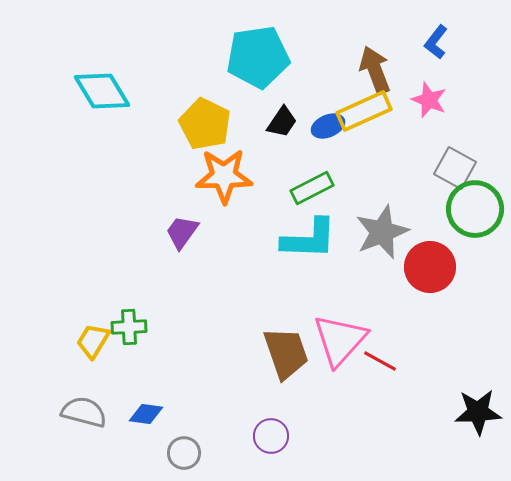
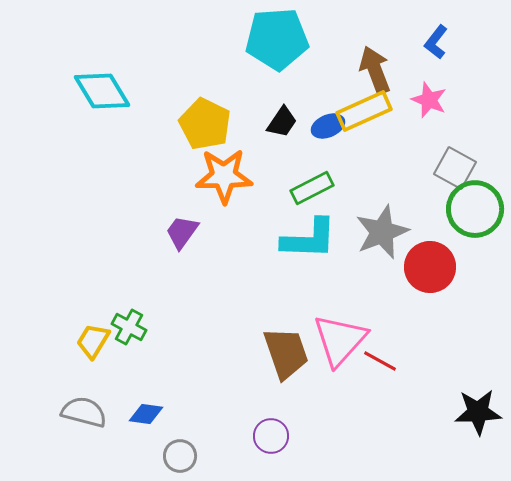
cyan pentagon: moved 19 px right, 18 px up; rotated 4 degrees clockwise
green cross: rotated 32 degrees clockwise
gray circle: moved 4 px left, 3 px down
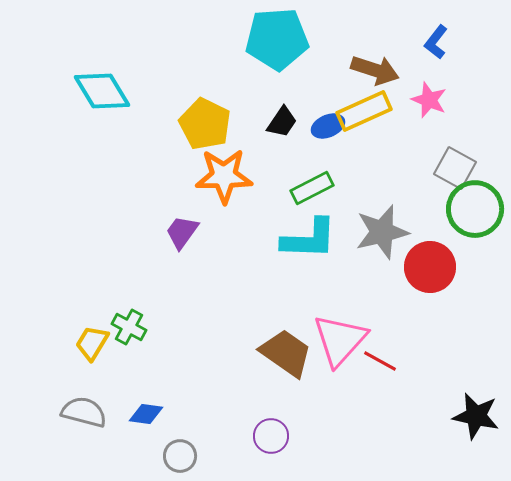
brown arrow: rotated 129 degrees clockwise
gray star: rotated 8 degrees clockwise
yellow trapezoid: moved 1 px left, 2 px down
brown trapezoid: rotated 36 degrees counterclockwise
black star: moved 2 px left, 4 px down; rotated 15 degrees clockwise
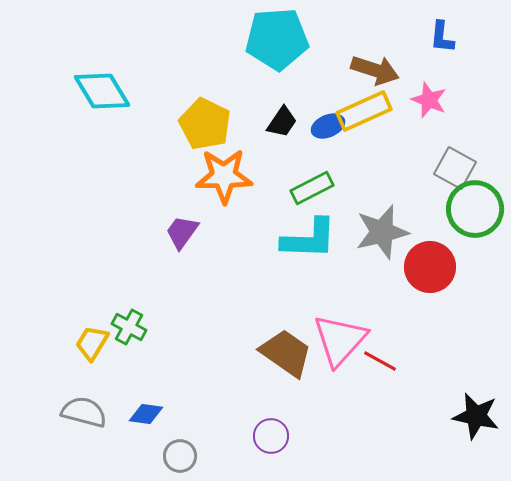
blue L-shape: moved 6 px right, 5 px up; rotated 32 degrees counterclockwise
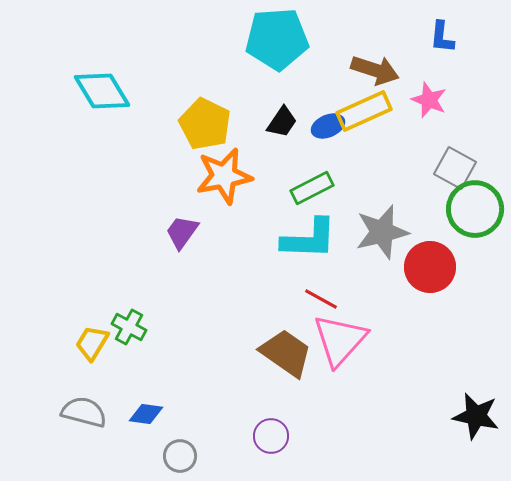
orange star: rotated 10 degrees counterclockwise
red line: moved 59 px left, 62 px up
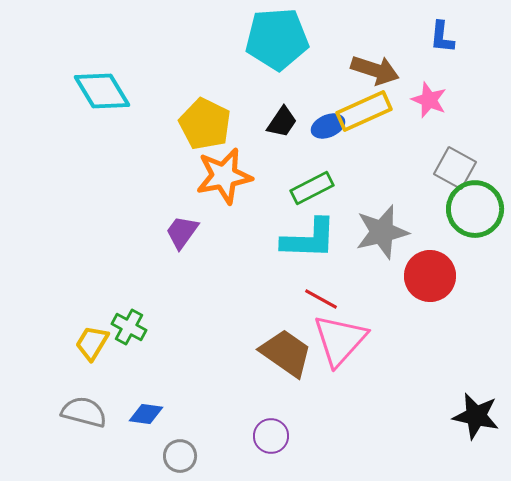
red circle: moved 9 px down
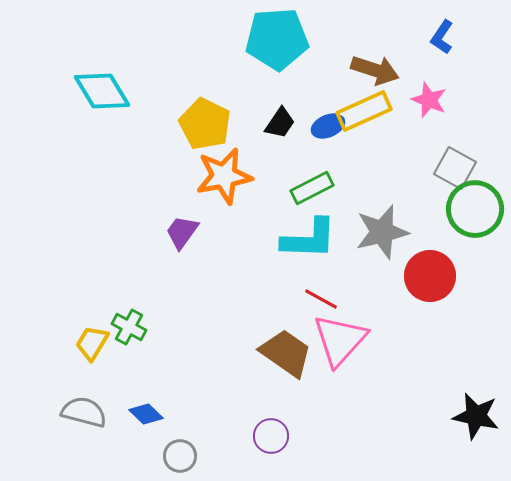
blue L-shape: rotated 28 degrees clockwise
black trapezoid: moved 2 px left, 1 px down
blue diamond: rotated 36 degrees clockwise
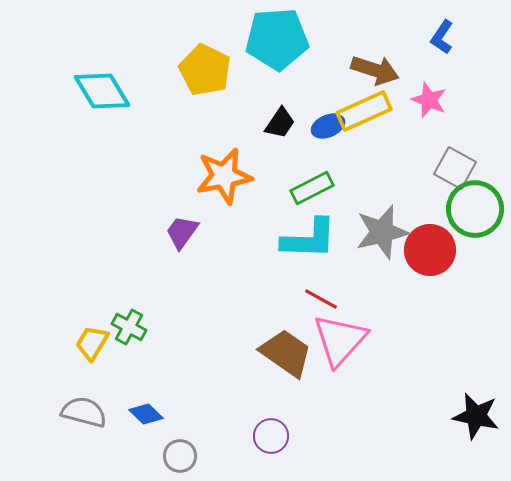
yellow pentagon: moved 54 px up
red circle: moved 26 px up
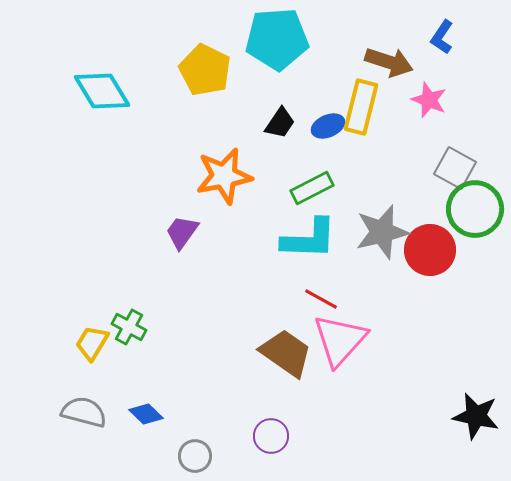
brown arrow: moved 14 px right, 8 px up
yellow rectangle: moved 3 px left, 4 px up; rotated 52 degrees counterclockwise
gray circle: moved 15 px right
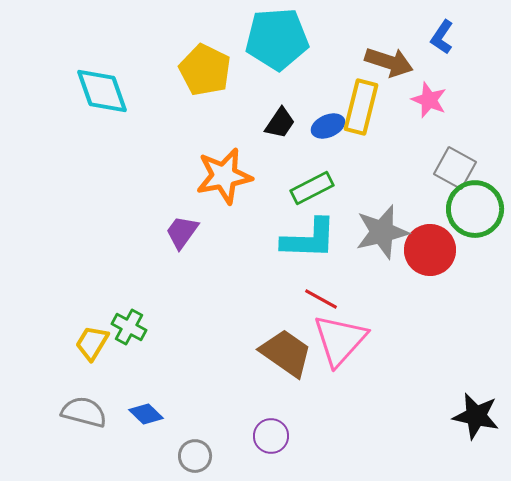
cyan diamond: rotated 12 degrees clockwise
